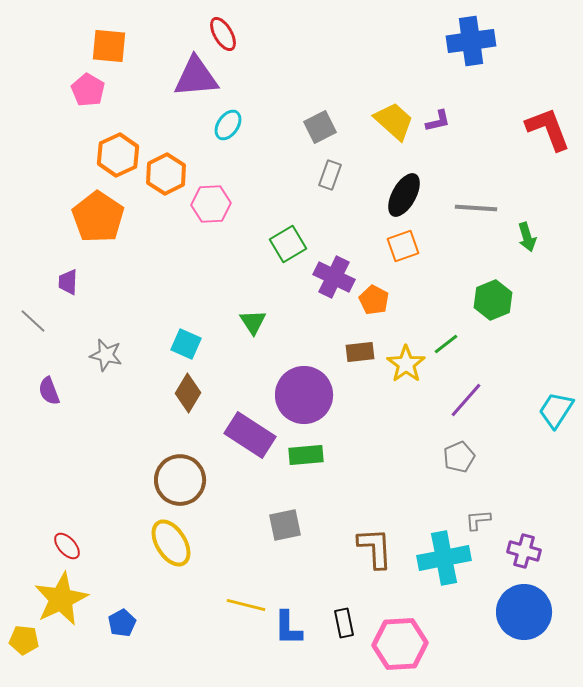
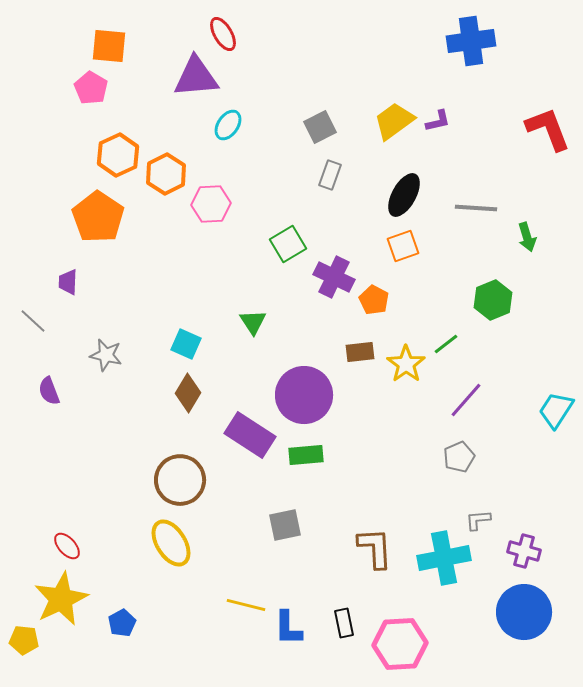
pink pentagon at (88, 90): moved 3 px right, 2 px up
yellow trapezoid at (394, 121): rotated 78 degrees counterclockwise
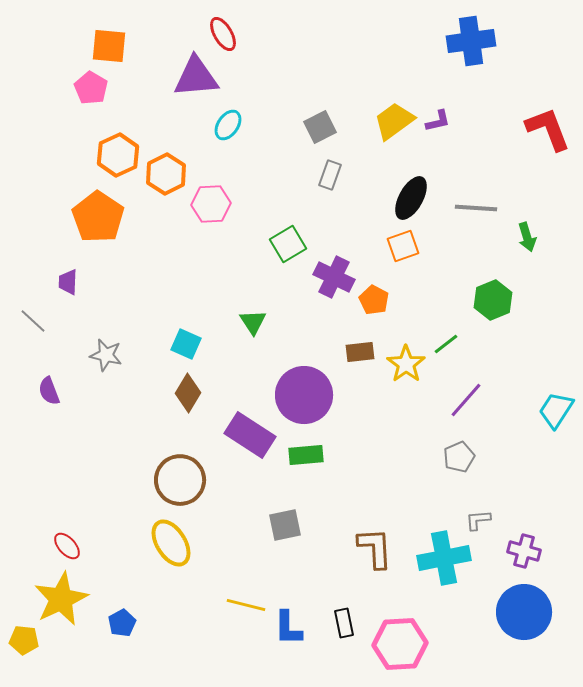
black ellipse at (404, 195): moved 7 px right, 3 px down
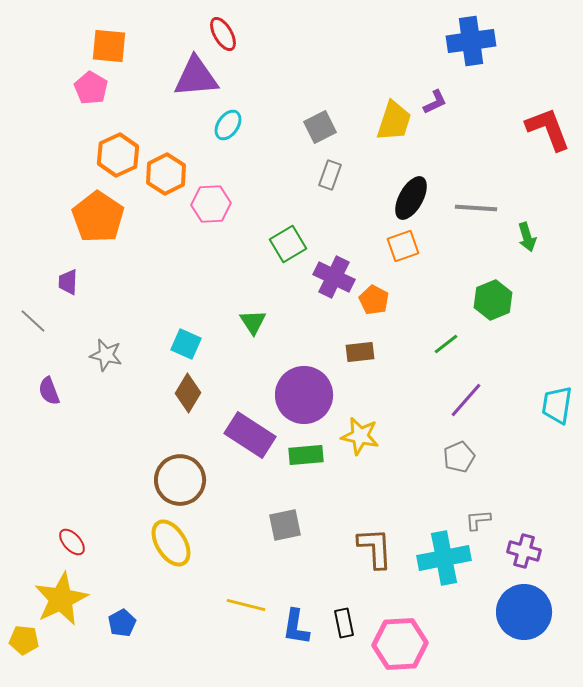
yellow trapezoid at (394, 121): rotated 144 degrees clockwise
purple L-shape at (438, 121): moved 3 px left, 19 px up; rotated 12 degrees counterclockwise
yellow star at (406, 364): moved 46 px left, 72 px down; rotated 24 degrees counterclockwise
cyan trapezoid at (556, 410): moved 1 px right, 5 px up; rotated 24 degrees counterclockwise
red ellipse at (67, 546): moved 5 px right, 4 px up
blue L-shape at (288, 628): moved 8 px right, 1 px up; rotated 9 degrees clockwise
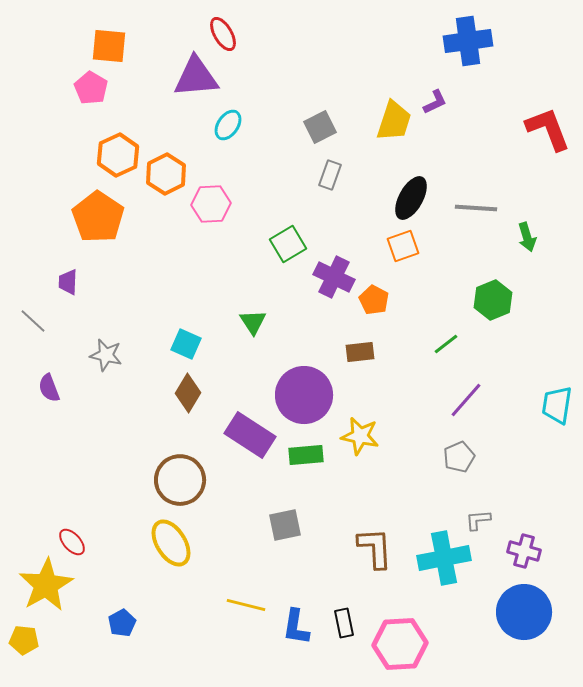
blue cross at (471, 41): moved 3 px left
purple semicircle at (49, 391): moved 3 px up
yellow star at (61, 599): moved 15 px left, 14 px up; rotated 4 degrees counterclockwise
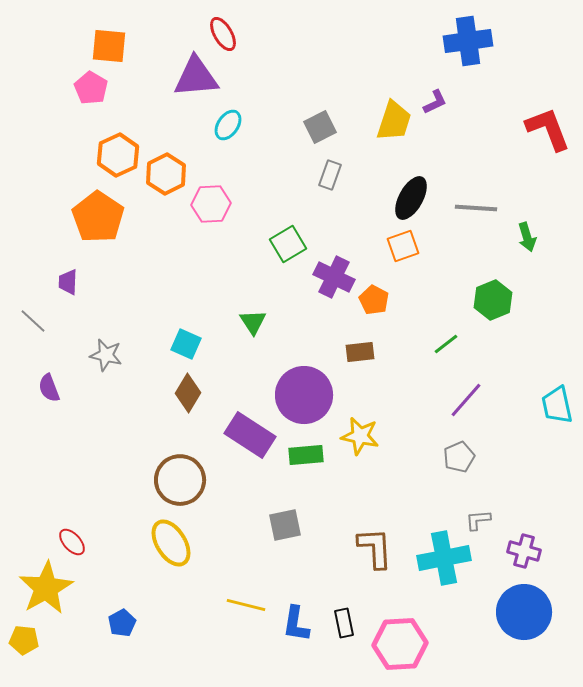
cyan trapezoid at (557, 405): rotated 21 degrees counterclockwise
yellow star at (46, 585): moved 3 px down
blue L-shape at (296, 627): moved 3 px up
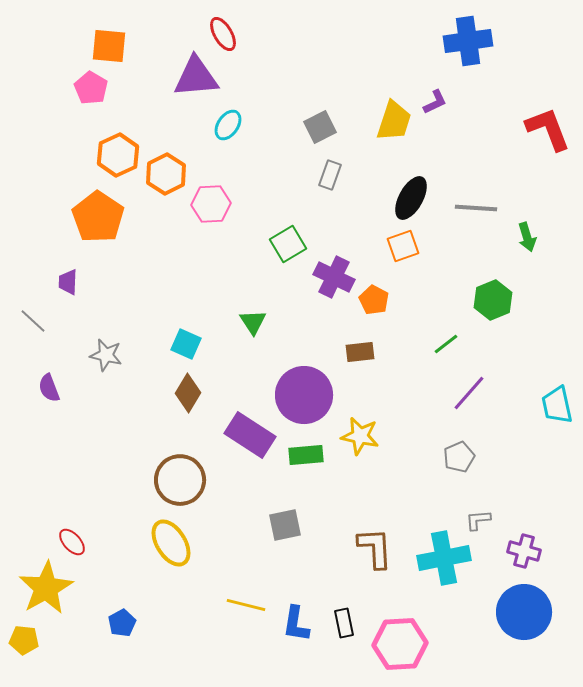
purple line at (466, 400): moved 3 px right, 7 px up
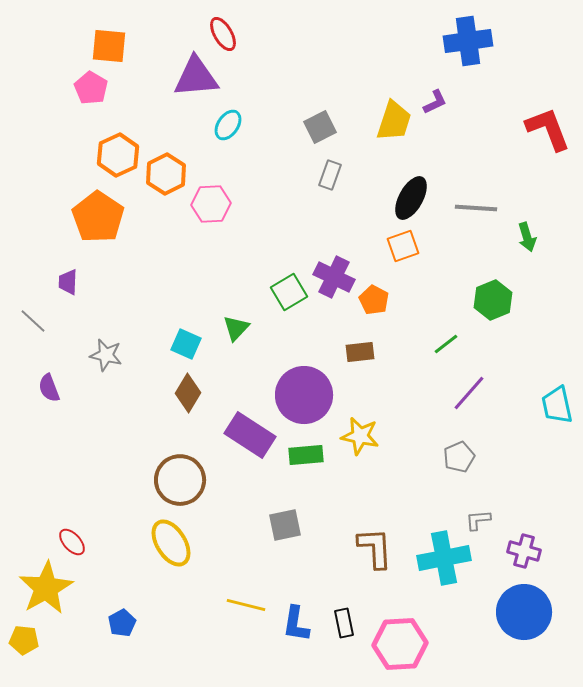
green square at (288, 244): moved 1 px right, 48 px down
green triangle at (253, 322): moved 17 px left, 6 px down; rotated 16 degrees clockwise
